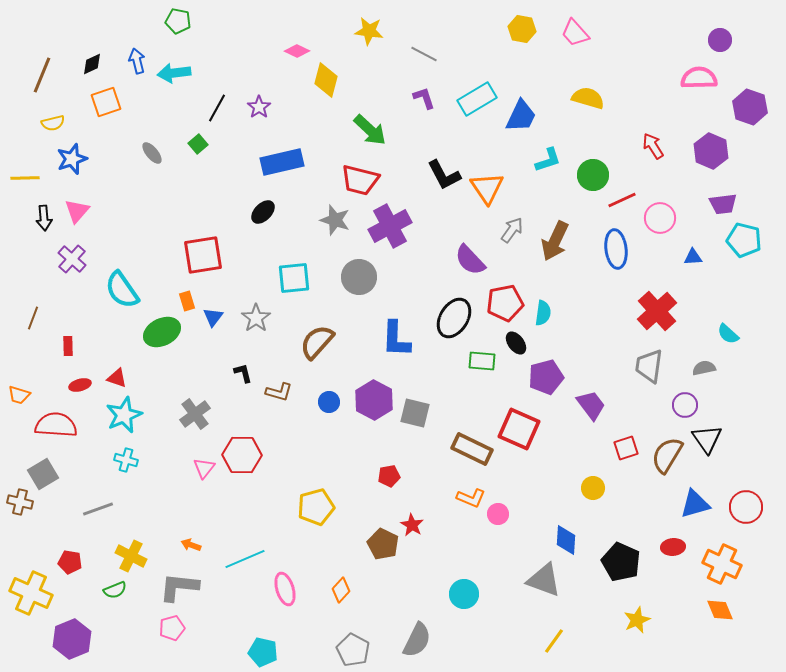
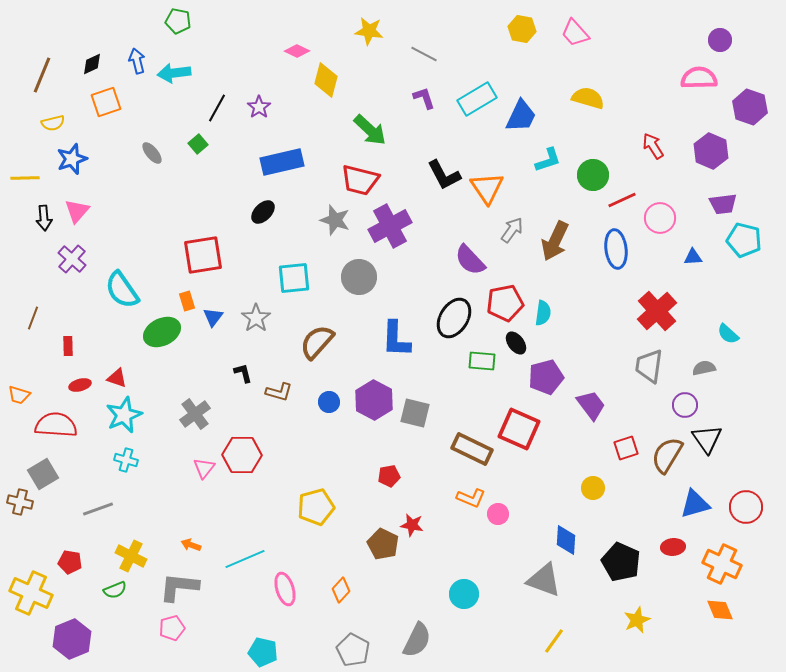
red star at (412, 525): rotated 20 degrees counterclockwise
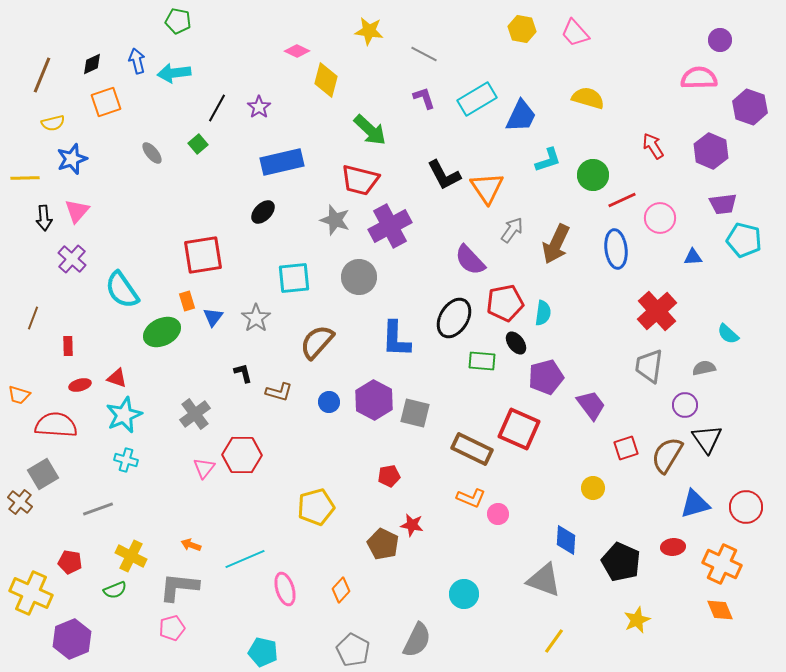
brown arrow at (555, 241): moved 1 px right, 3 px down
brown cross at (20, 502): rotated 25 degrees clockwise
